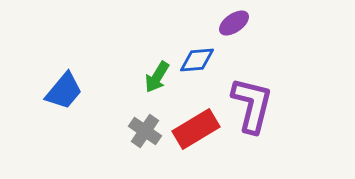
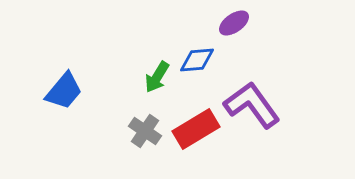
purple L-shape: rotated 50 degrees counterclockwise
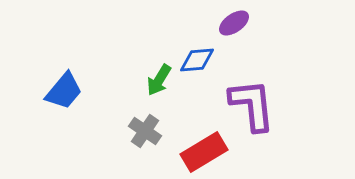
green arrow: moved 2 px right, 3 px down
purple L-shape: rotated 30 degrees clockwise
red rectangle: moved 8 px right, 23 px down
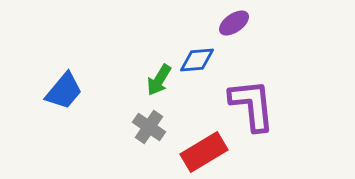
gray cross: moved 4 px right, 4 px up
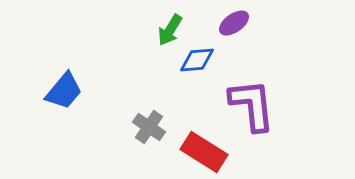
green arrow: moved 11 px right, 50 px up
red rectangle: rotated 63 degrees clockwise
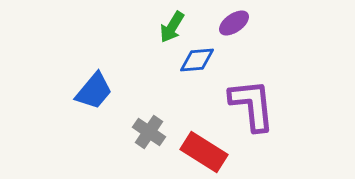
green arrow: moved 2 px right, 3 px up
blue trapezoid: moved 30 px right
gray cross: moved 5 px down
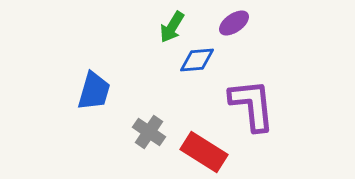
blue trapezoid: rotated 24 degrees counterclockwise
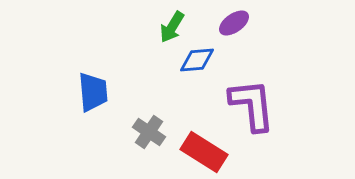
blue trapezoid: moved 1 px left, 1 px down; rotated 21 degrees counterclockwise
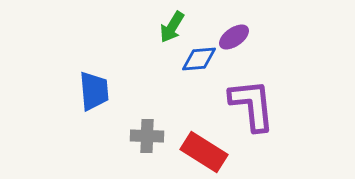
purple ellipse: moved 14 px down
blue diamond: moved 2 px right, 1 px up
blue trapezoid: moved 1 px right, 1 px up
gray cross: moved 2 px left, 4 px down; rotated 32 degrees counterclockwise
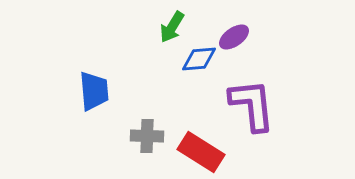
red rectangle: moved 3 px left
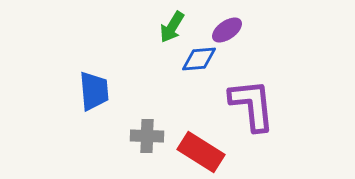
purple ellipse: moved 7 px left, 7 px up
